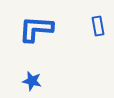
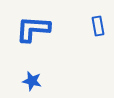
blue L-shape: moved 3 px left
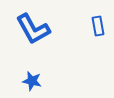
blue L-shape: rotated 123 degrees counterclockwise
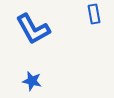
blue rectangle: moved 4 px left, 12 px up
